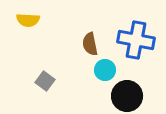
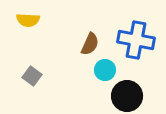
brown semicircle: rotated 145 degrees counterclockwise
gray square: moved 13 px left, 5 px up
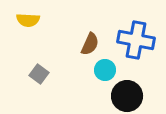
gray square: moved 7 px right, 2 px up
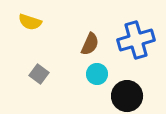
yellow semicircle: moved 2 px right, 2 px down; rotated 15 degrees clockwise
blue cross: rotated 27 degrees counterclockwise
cyan circle: moved 8 px left, 4 px down
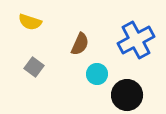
blue cross: rotated 12 degrees counterclockwise
brown semicircle: moved 10 px left
gray square: moved 5 px left, 7 px up
black circle: moved 1 px up
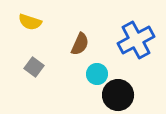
black circle: moved 9 px left
